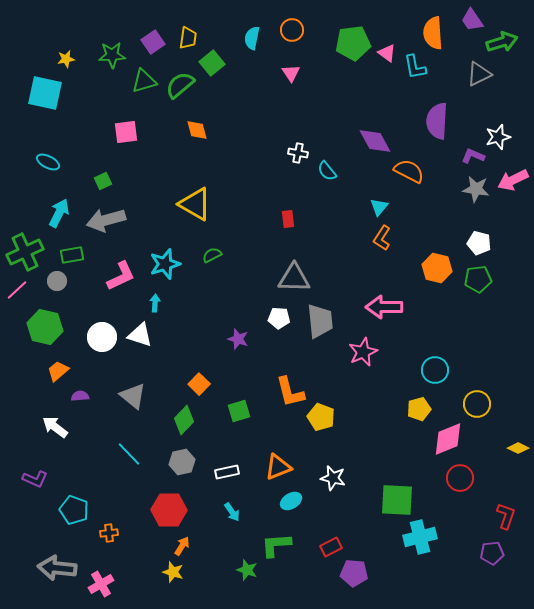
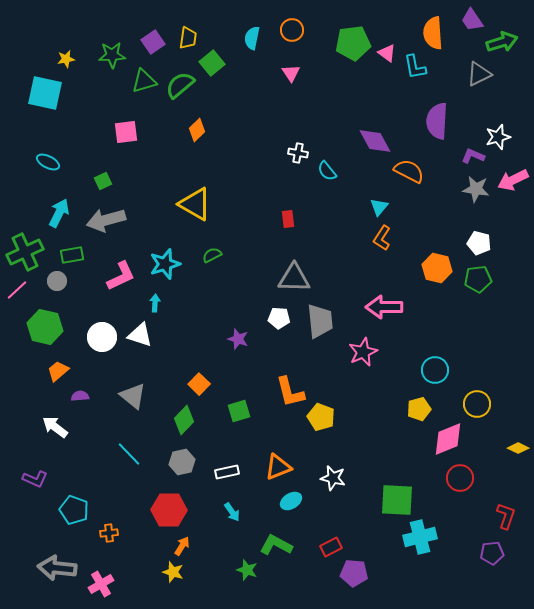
orange diamond at (197, 130): rotated 60 degrees clockwise
green L-shape at (276, 545): rotated 32 degrees clockwise
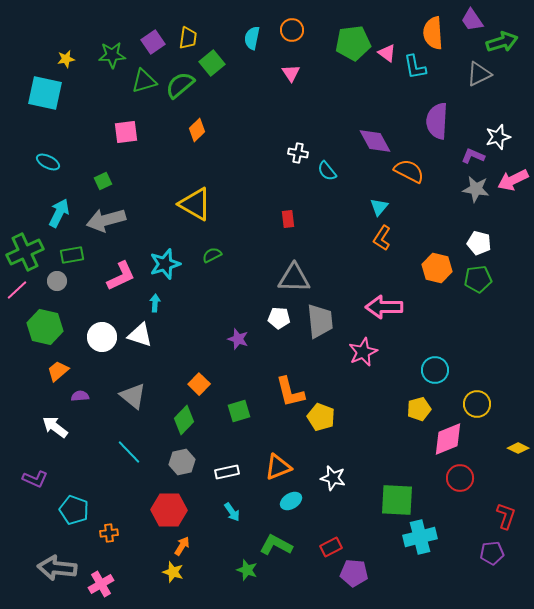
cyan line at (129, 454): moved 2 px up
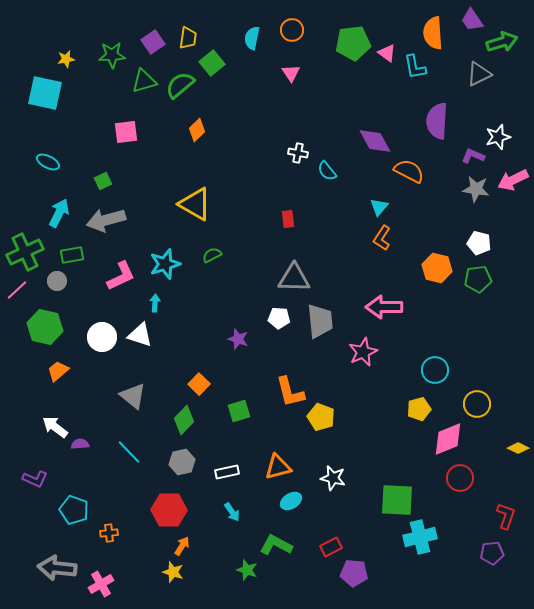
purple semicircle at (80, 396): moved 48 px down
orange triangle at (278, 467): rotated 8 degrees clockwise
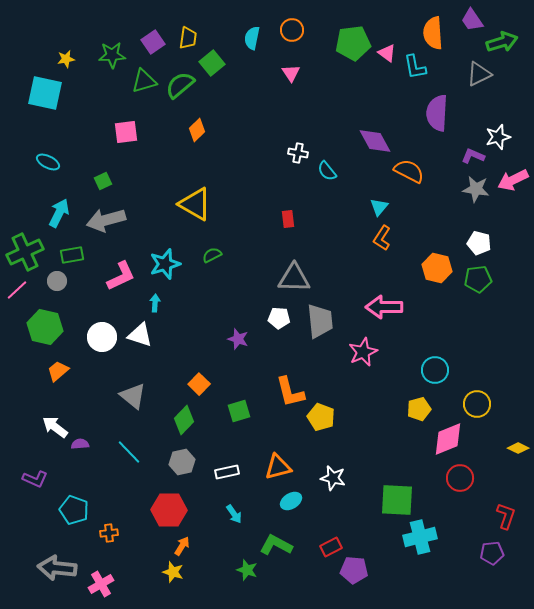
purple semicircle at (437, 121): moved 8 px up
cyan arrow at (232, 512): moved 2 px right, 2 px down
purple pentagon at (354, 573): moved 3 px up
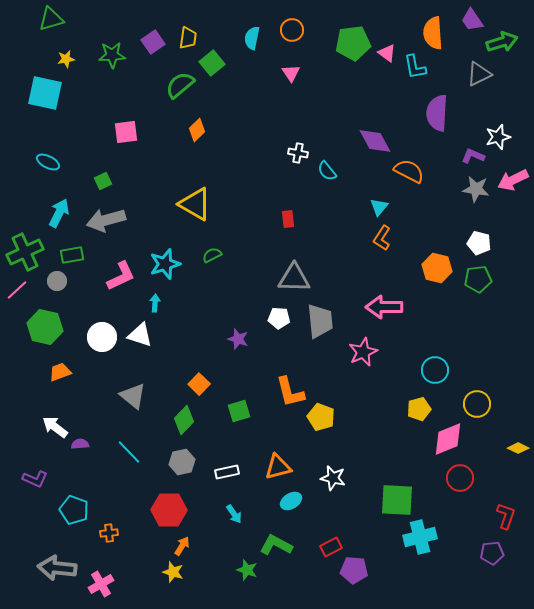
green triangle at (144, 81): moved 93 px left, 62 px up
orange trapezoid at (58, 371): moved 2 px right, 1 px down; rotated 20 degrees clockwise
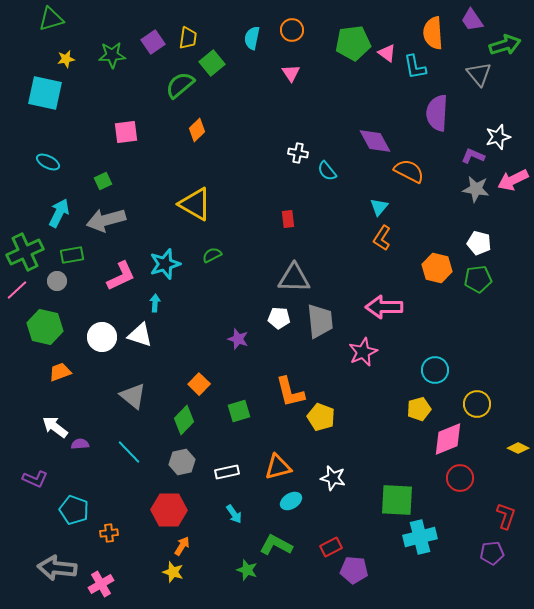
green arrow at (502, 42): moved 3 px right, 3 px down
gray triangle at (479, 74): rotated 44 degrees counterclockwise
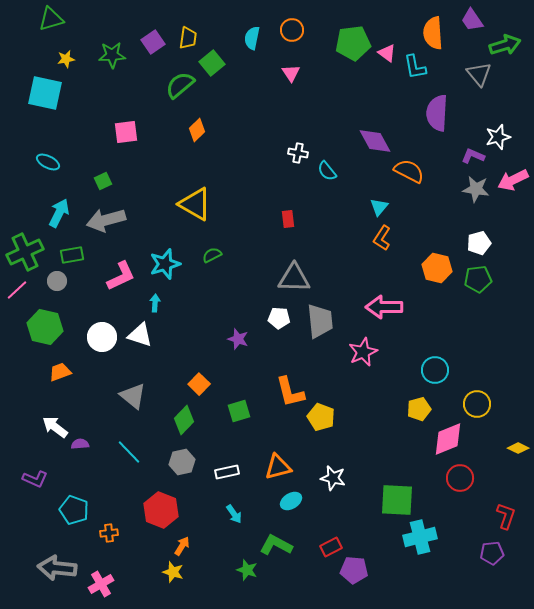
white pentagon at (479, 243): rotated 30 degrees counterclockwise
red hexagon at (169, 510): moved 8 px left; rotated 20 degrees clockwise
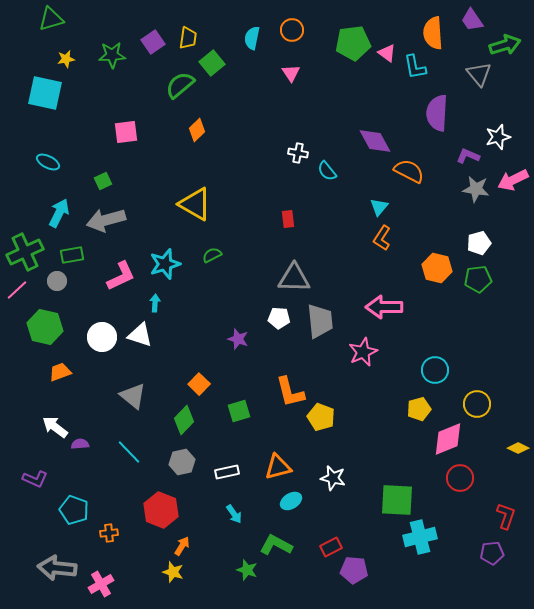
purple L-shape at (473, 156): moved 5 px left
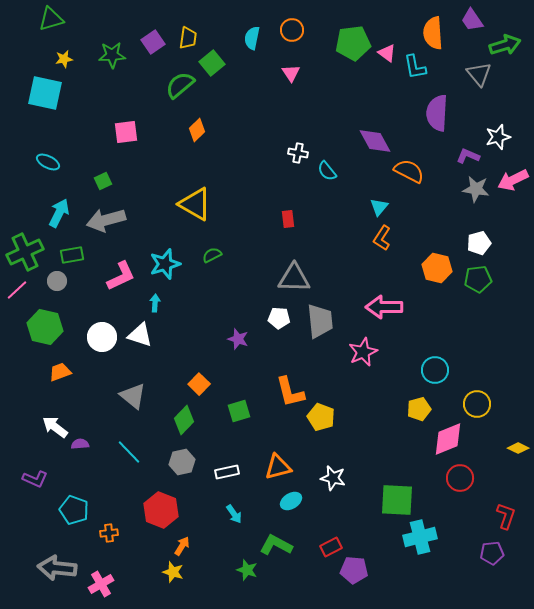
yellow star at (66, 59): moved 2 px left
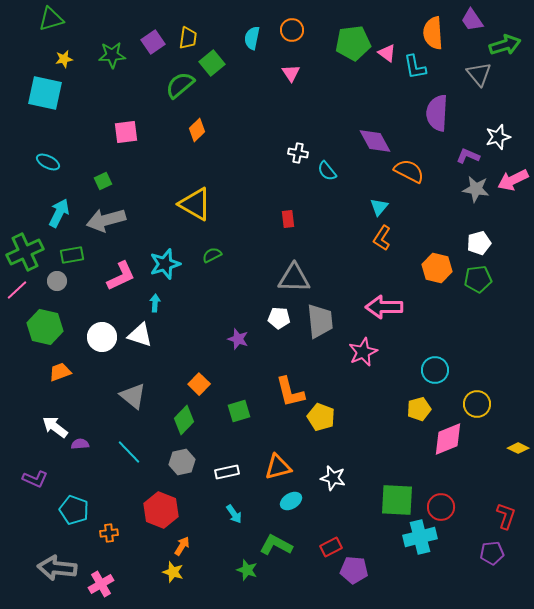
red circle at (460, 478): moved 19 px left, 29 px down
